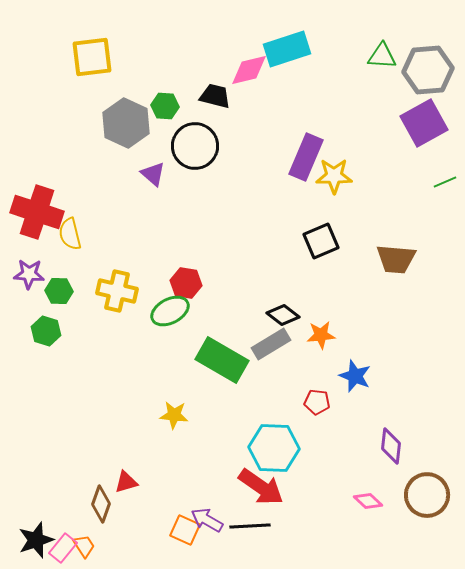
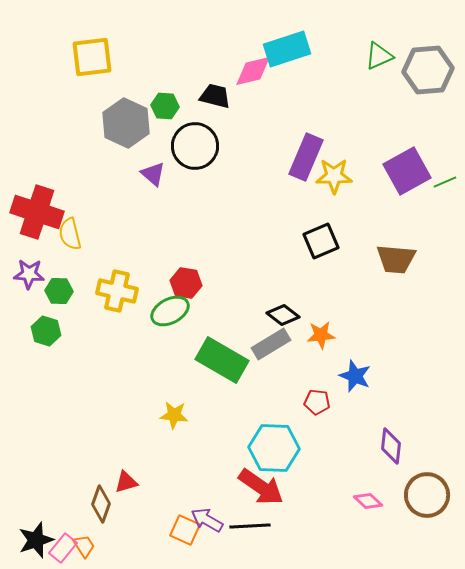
green triangle at (382, 56): moved 3 px left; rotated 28 degrees counterclockwise
pink diamond at (249, 70): moved 4 px right, 1 px down
purple square at (424, 123): moved 17 px left, 48 px down
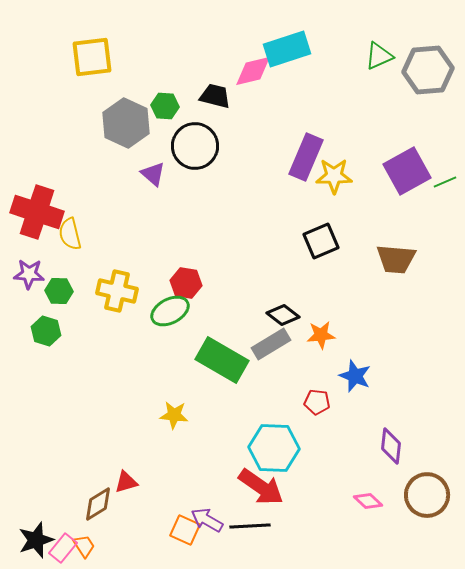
brown diamond at (101, 504): moved 3 px left; rotated 39 degrees clockwise
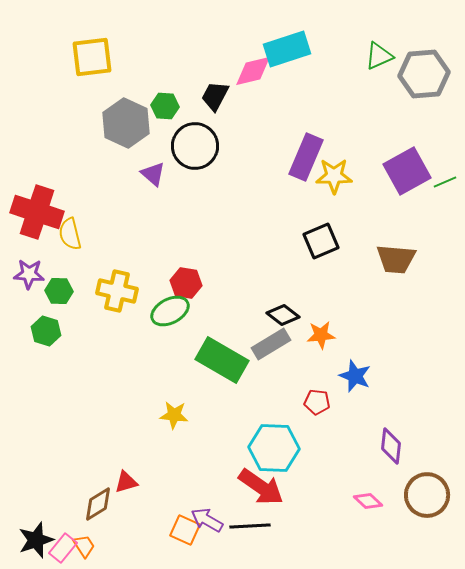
gray hexagon at (428, 70): moved 4 px left, 4 px down
black trapezoid at (215, 96): rotated 76 degrees counterclockwise
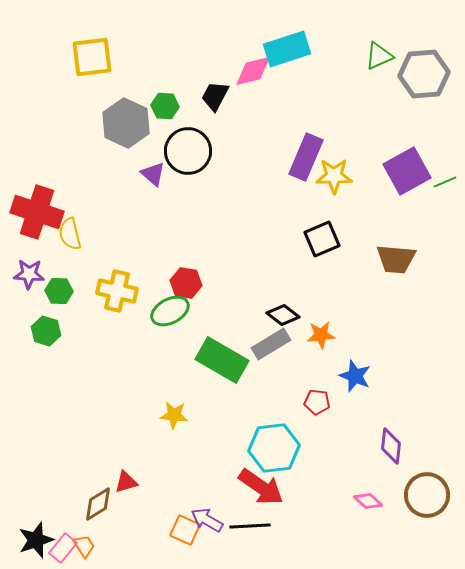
black circle at (195, 146): moved 7 px left, 5 px down
black square at (321, 241): moved 1 px right, 2 px up
cyan hexagon at (274, 448): rotated 9 degrees counterclockwise
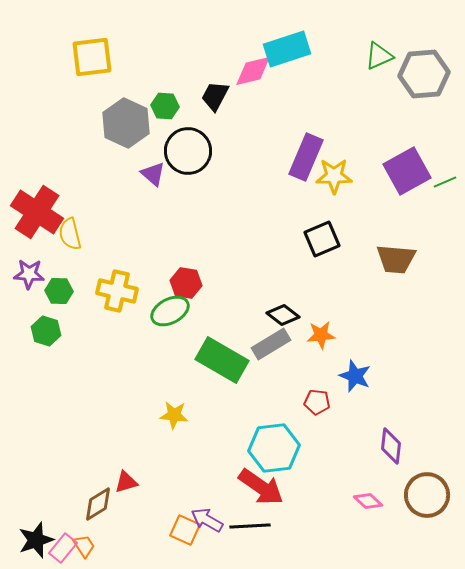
red cross at (37, 212): rotated 15 degrees clockwise
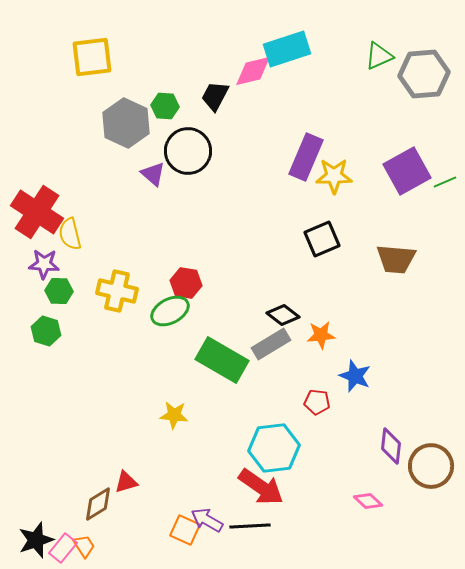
purple star at (29, 274): moved 15 px right, 10 px up
brown circle at (427, 495): moved 4 px right, 29 px up
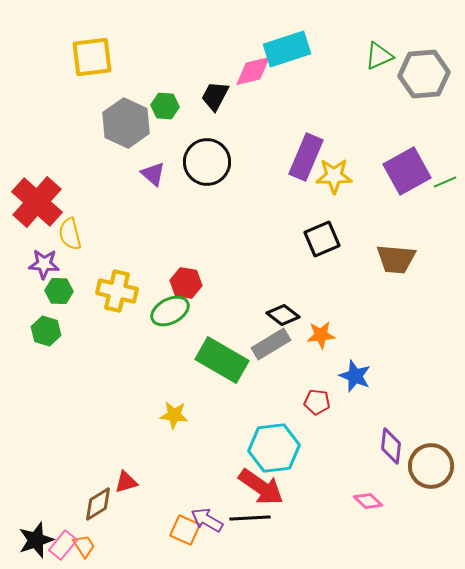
black circle at (188, 151): moved 19 px right, 11 px down
red cross at (37, 212): moved 10 px up; rotated 9 degrees clockwise
black line at (250, 526): moved 8 px up
pink rectangle at (63, 548): moved 3 px up
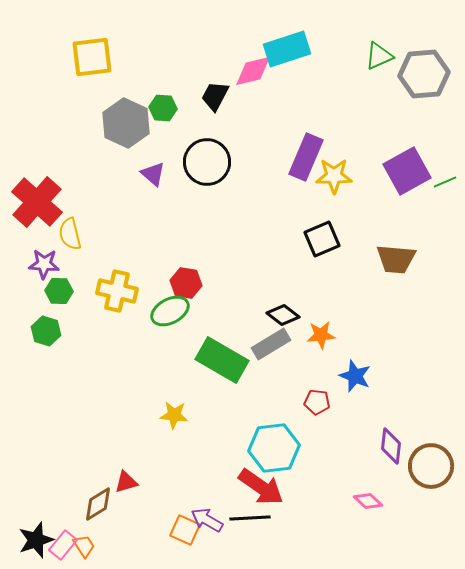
green hexagon at (165, 106): moved 2 px left, 2 px down
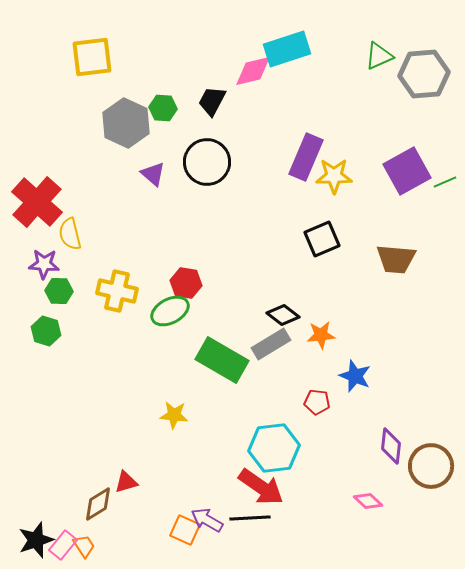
black trapezoid at (215, 96): moved 3 px left, 5 px down
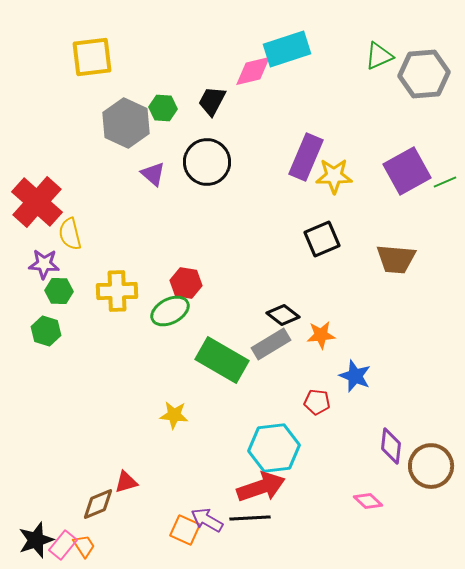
yellow cross at (117, 291): rotated 15 degrees counterclockwise
red arrow at (261, 487): rotated 54 degrees counterclockwise
brown diamond at (98, 504): rotated 9 degrees clockwise
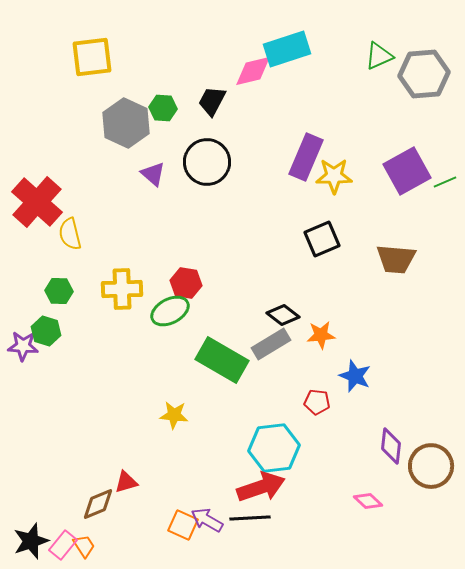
purple star at (44, 264): moved 21 px left, 82 px down
yellow cross at (117, 291): moved 5 px right, 2 px up
orange square at (185, 530): moved 2 px left, 5 px up
black star at (36, 540): moved 5 px left, 1 px down
